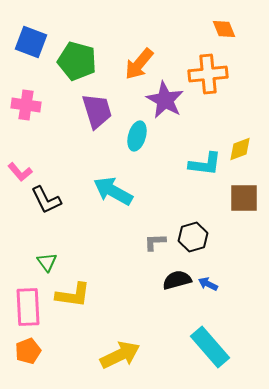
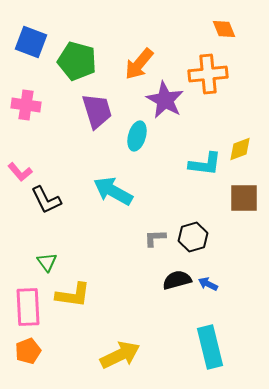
gray L-shape: moved 4 px up
cyan rectangle: rotated 27 degrees clockwise
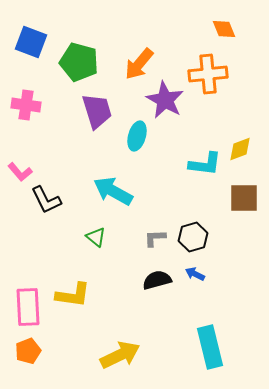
green pentagon: moved 2 px right, 1 px down
green triangle: moved 49 px right, 25 px up; rotated 15 degrees counterclockwise
black semicircle: moved 20 px left
blue arrow: moved 13 px left, 10 px up
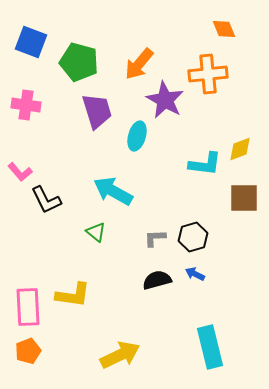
green triangle: moved 5 px up
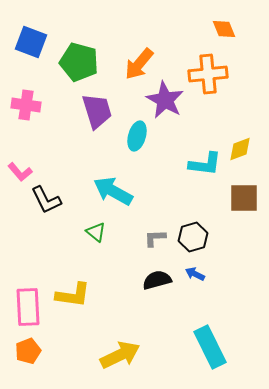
cyan rectangle: rotated 12 degrees counterclockwise
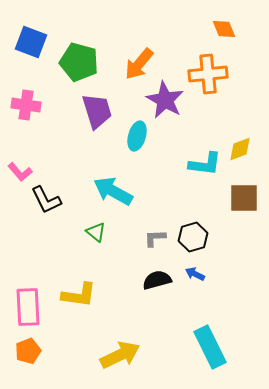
yellow L-shape: moved 6 px right
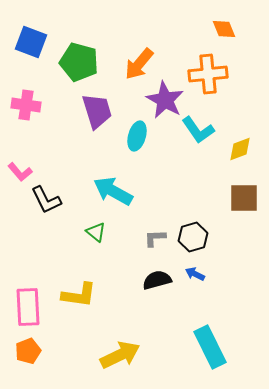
cyan L-shape: moved 7 px left, 34 px up; rotated 48 degrees clockwise
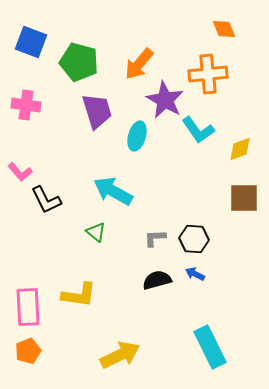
black hexagon: moved 1 px right, 2 px down; rotated 20 degrees clockwise
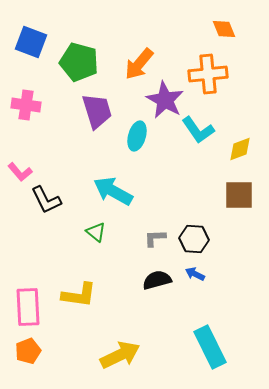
brown square: moved 5 px left, 3 px up
